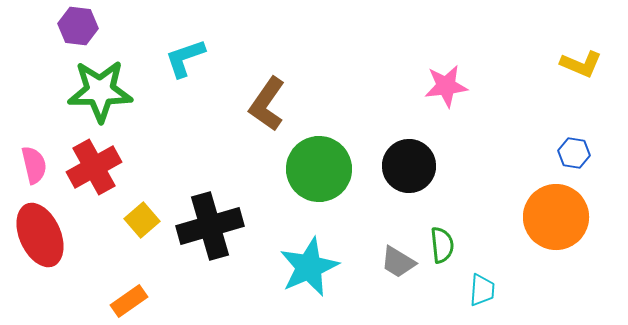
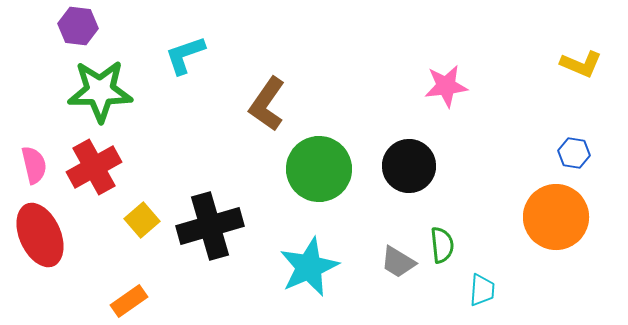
cyan L-shape: moved 3 px up
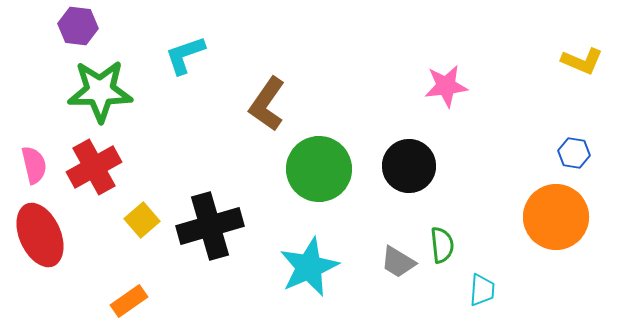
yellow L-shape: moved 1 px right, 3 px up
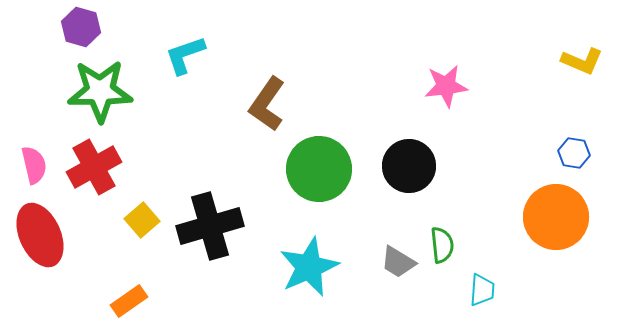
purple hexagon: moved 3 px right, 1 px down; rotated 9 degrees clockwise
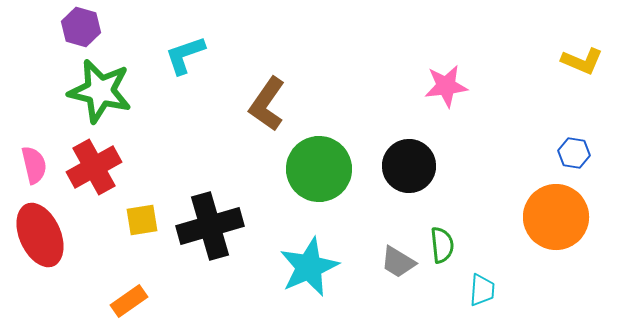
green star: rotated 14 degrees clockwise
yellow square: rotated 32 degrees clockwise
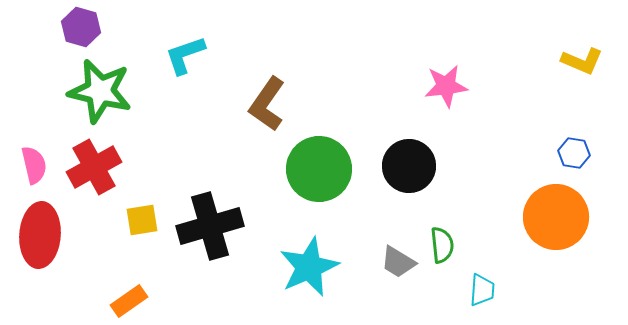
red ellipse: rotated 28 degrees clockwise
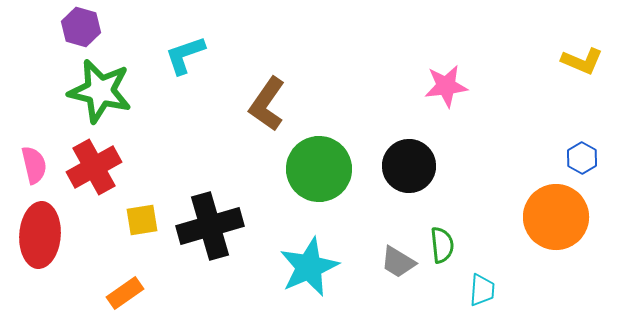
blue hexagon: moved 8 px right, 5 px down; rotated 20 degrees clockwise
orange rectangle: moved 4 px left, 8 px up
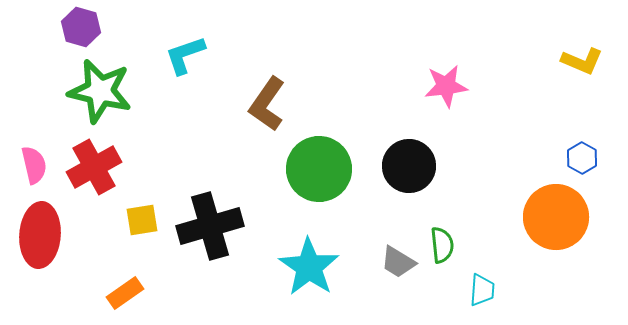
cyan star: rotated 14 degrees counterclockwise
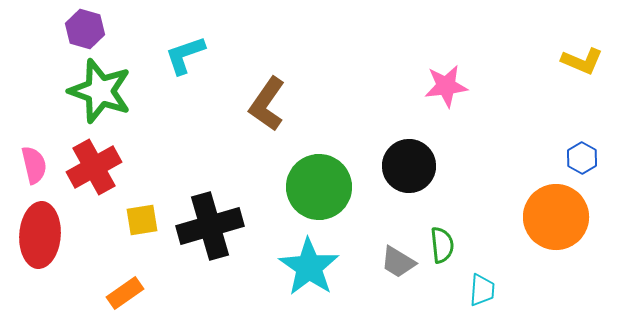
purple hexagon: moved 4 px right, 2 px down
green star: rotated 6 degrees clockwise
green circle: moved 18 px down
